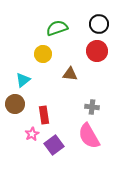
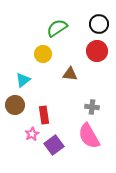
green semicircle: rotated 15 degrees counterclockwise
brown circle: moved 1 px down
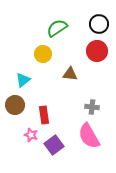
pink star: moved 1 px left, 1 px down; rotated 24 degrees counterclockwise
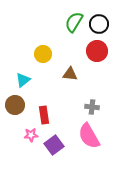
green semicircle: moved 17 px right, 6 px up; rotated 25 degrees counterclockwise
pink star: rotated 24 degrees counterclockwise
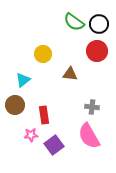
green semicircle: rotated 85 degrees counterclockwise
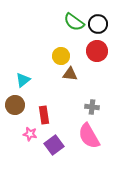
black circle: moved 1 px left
yellow circle: moved 18 px right, 2 px down
pink star: moved 1 px left, 1 px up; rotated 16 degrees clockwise
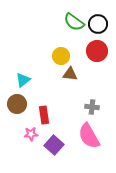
brown circle: moved 2 px right, 1 px up
pink star: moved 1 px right; rotated 16 degrees counterclockwise
purple square: rotated 12 degrees counterclockwise
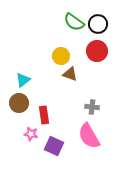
brown triangle: rotated 14 degrees clockwise
brown circle: moved 2 px right, 1 px up
pink star: rotated 16 degrees clockwise
purple square: moved 1 px down; rotated 18 degrees counterclockwise
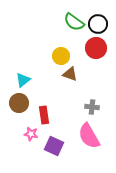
red circle: moved 1 px left, 3 px up
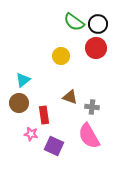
brown triangle: moved 23 px down
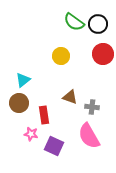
red circle: moved 7 px right, 6 px down
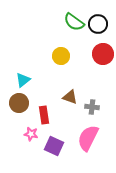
pink semicircle: moved 1 px left, 2 px down; rotated 56 degrees clockwise
